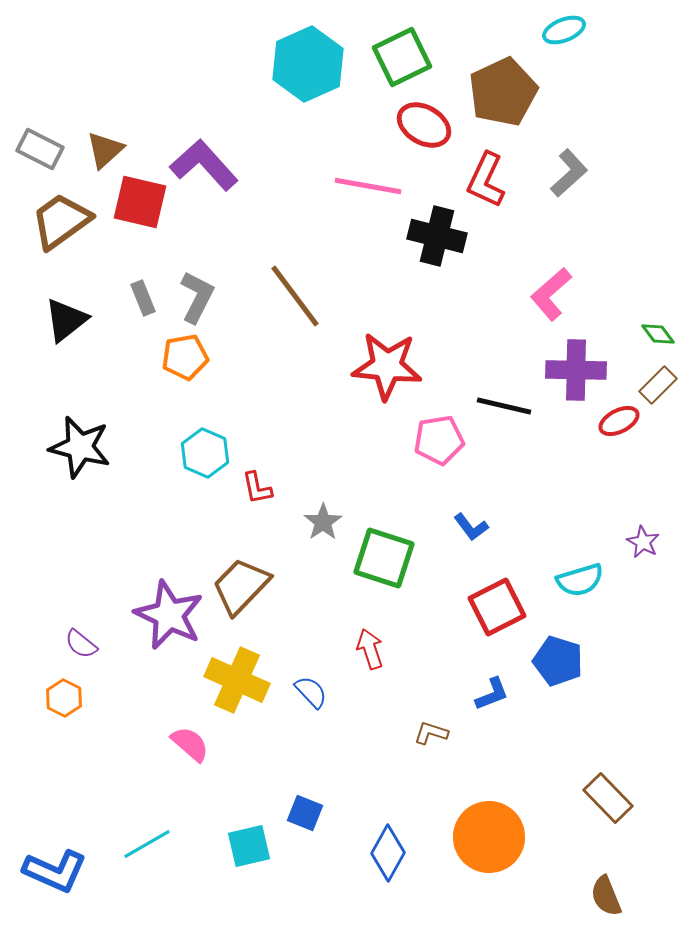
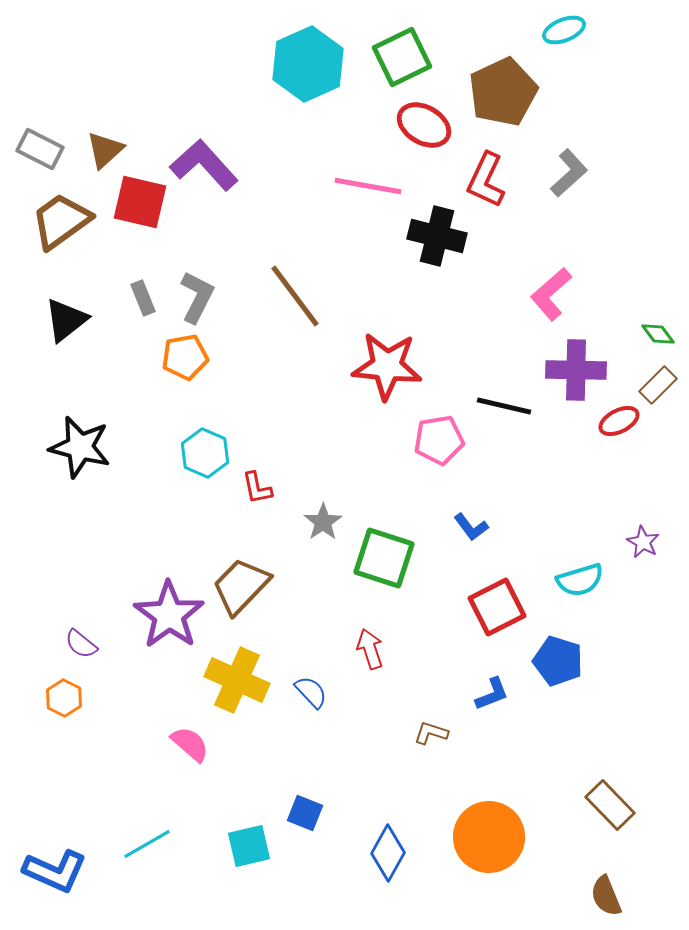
purple star at (169, 615): rotated 10 degrees clockwise
brown rectangle at (608, 798): moved 2 px right, 7 px down
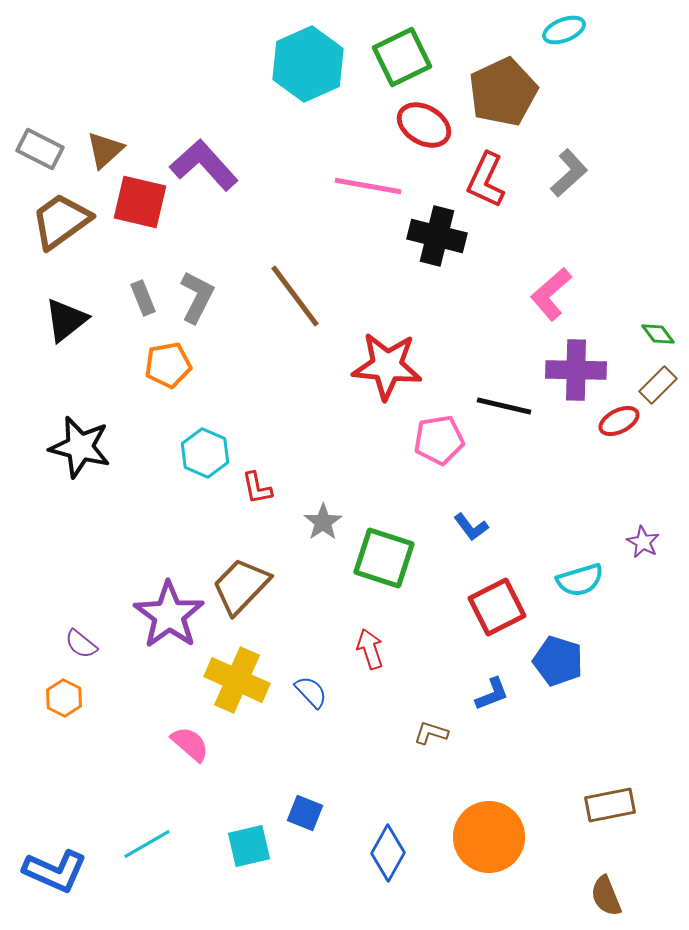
orange pentagon at (185, 357): moved 17 px left, 8 px down
brown rectangle at (610, 805): rotated 57 degrees counterclockwise
